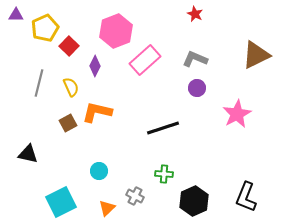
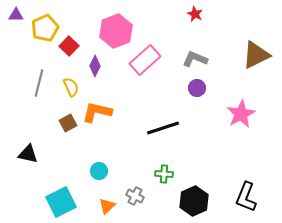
pink star: moved 4 px right
orange triangle: moved 2 px up
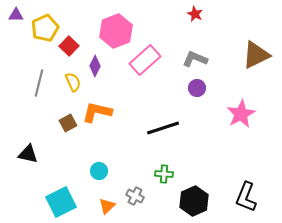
yellow semicircle: moved 2 px right, 5 px up
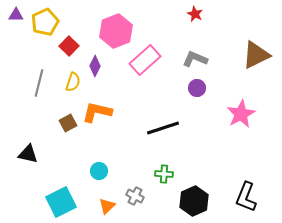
yellow pentagon: moved 6 px up
yellow semicircle: rotated 42 degrees clockwise
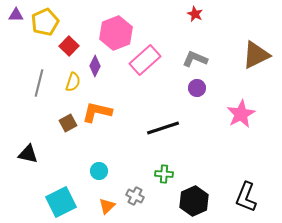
pink hexagon: moved 2 px down
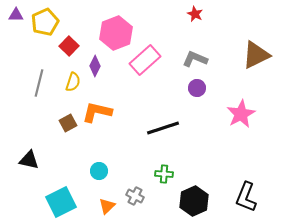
black triangle: moved 1 px right, 6 px down
